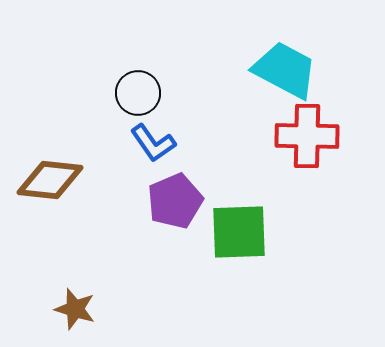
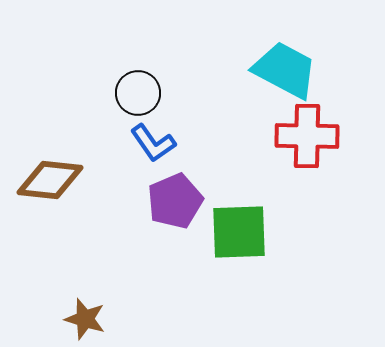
brown star: moved 10 px right, 10 px down
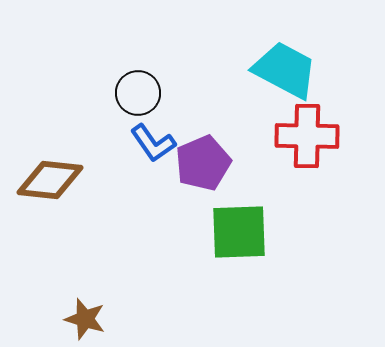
purple pentagon: moved 28 px right, 38 px up
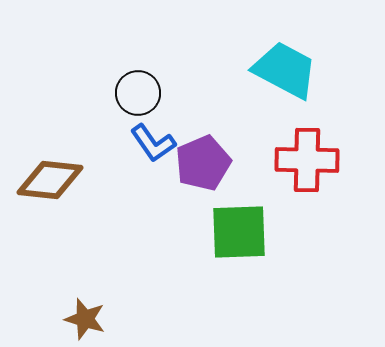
red cross: moved 24 px down
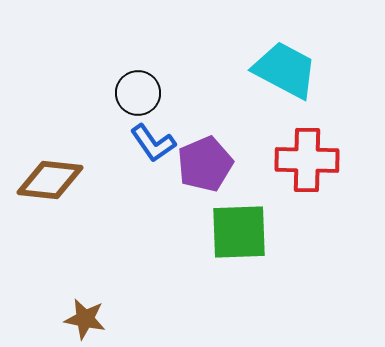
purple pentagon: moved 2 px right, 1 px down
brown star: rotated 6 degrees counterclockwise
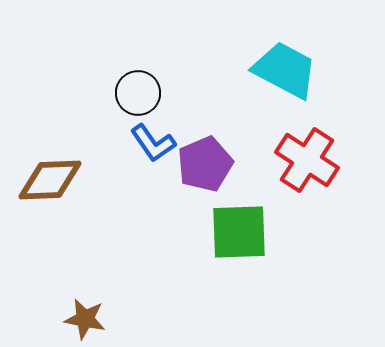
red cross: rotated 32 degrees clockwise
brown diamond: rotated 8 degrees counterclockwise
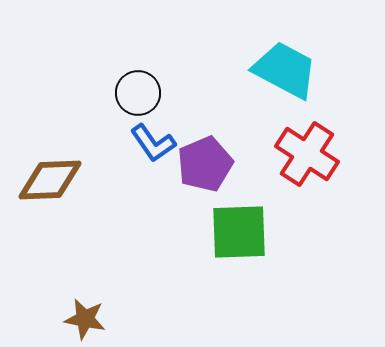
red cross: moved 6 px up
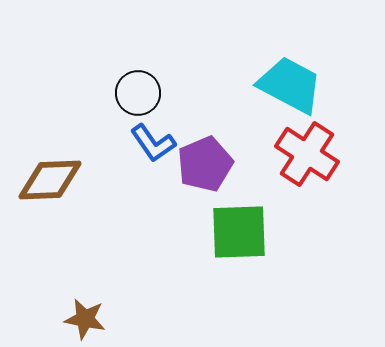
cyan trapezoid: moved 5 px right, 15 px down
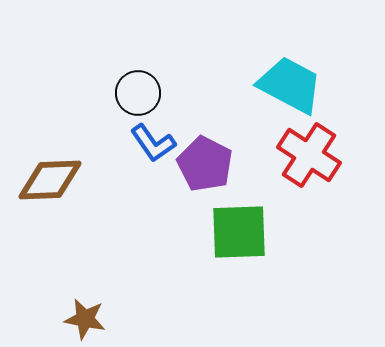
red cross: moved 2 px right, 1 px down
purple pentagon: rotated 22 degrees counterclockwise
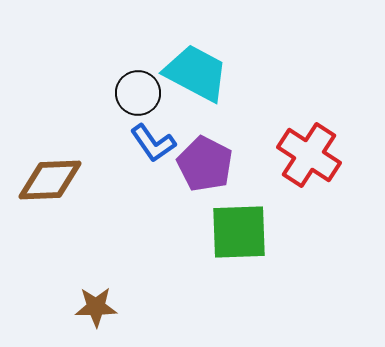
cyan trapezoid: moved 94 px left, 12 px up
brown star: moved 11 px right, 12 px up; rotated 12 degrees counterclockwise
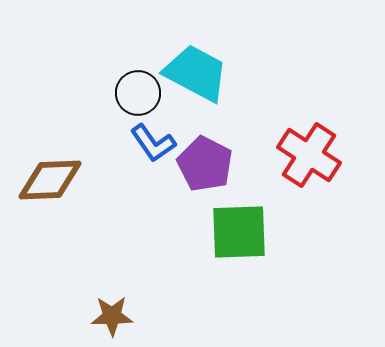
brown star: moved 16 px right, 9 px down
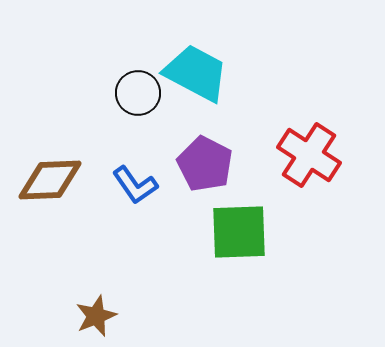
blue L-shape: moved 18 px left, 42 px down
brown star: moved 16 px left; rotated 21 degrees counterclockwise
